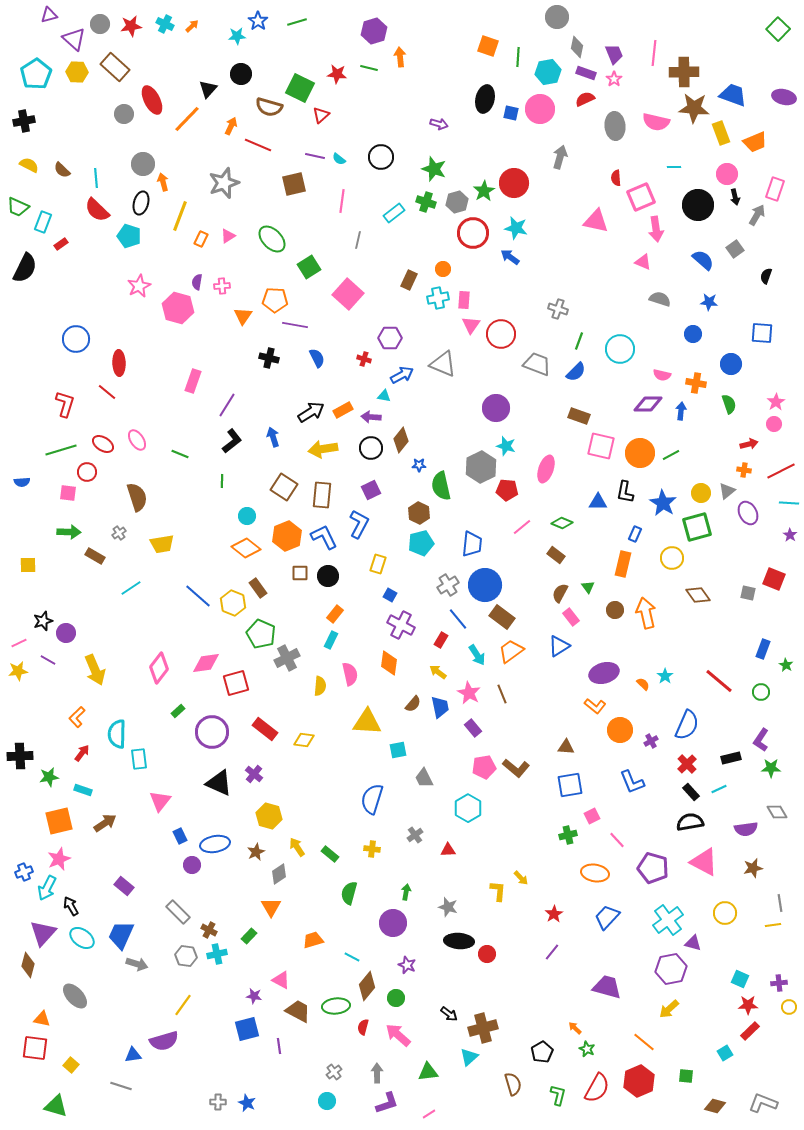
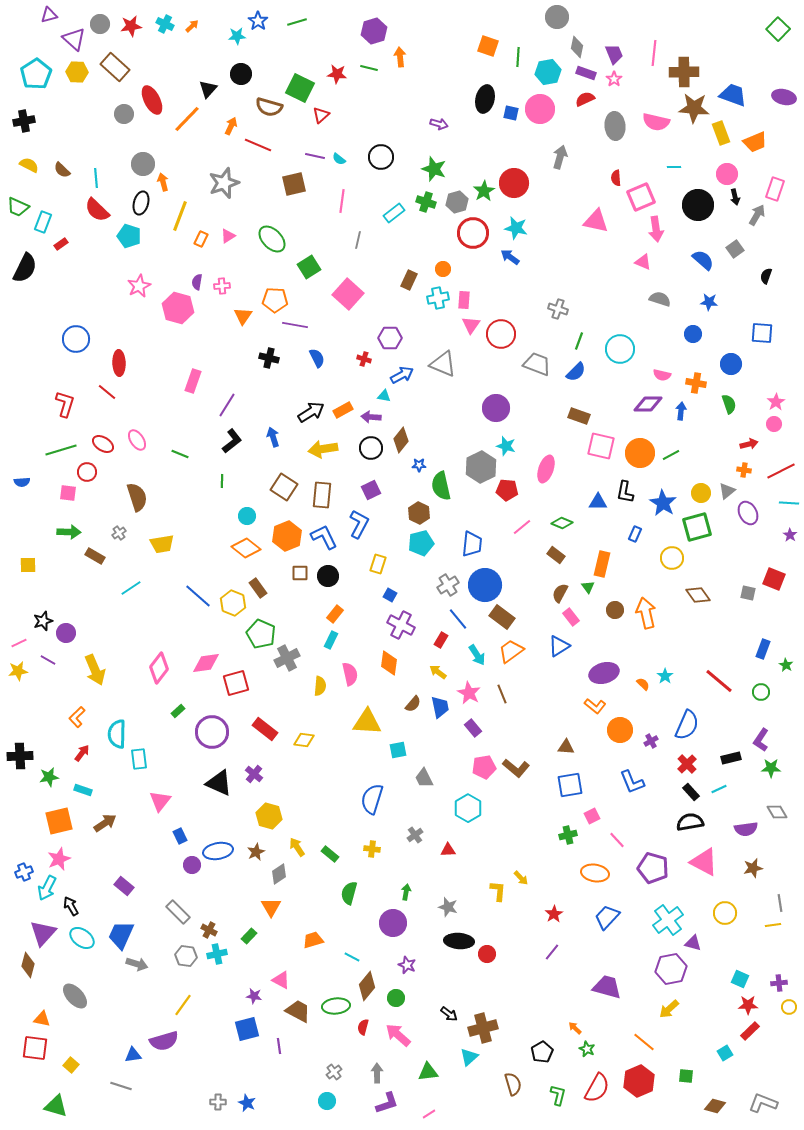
orange rectangle at (623, 564): moved 21 px left
blue ellipse at (215, 844): moved 3 px right, 7 px down
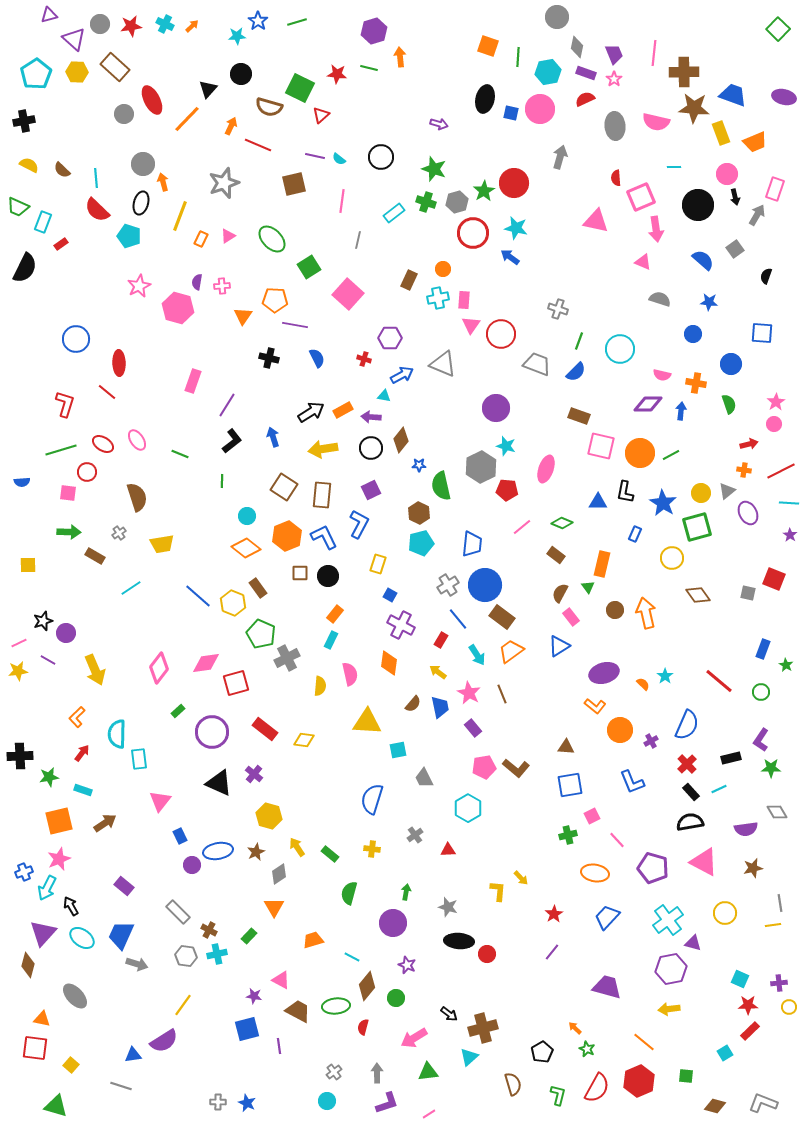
orange triangle at (271, 907): moved 3 px right
yellow arrow at (669, 1009): rotated 35 degrees clockwise
pink arrow at (398, 1035): moved 16 px right, 3 px down; rotated 72 degrees counterclockwise
purple semicircle at (164, 1041): rotated 16 degrees counterclockwise
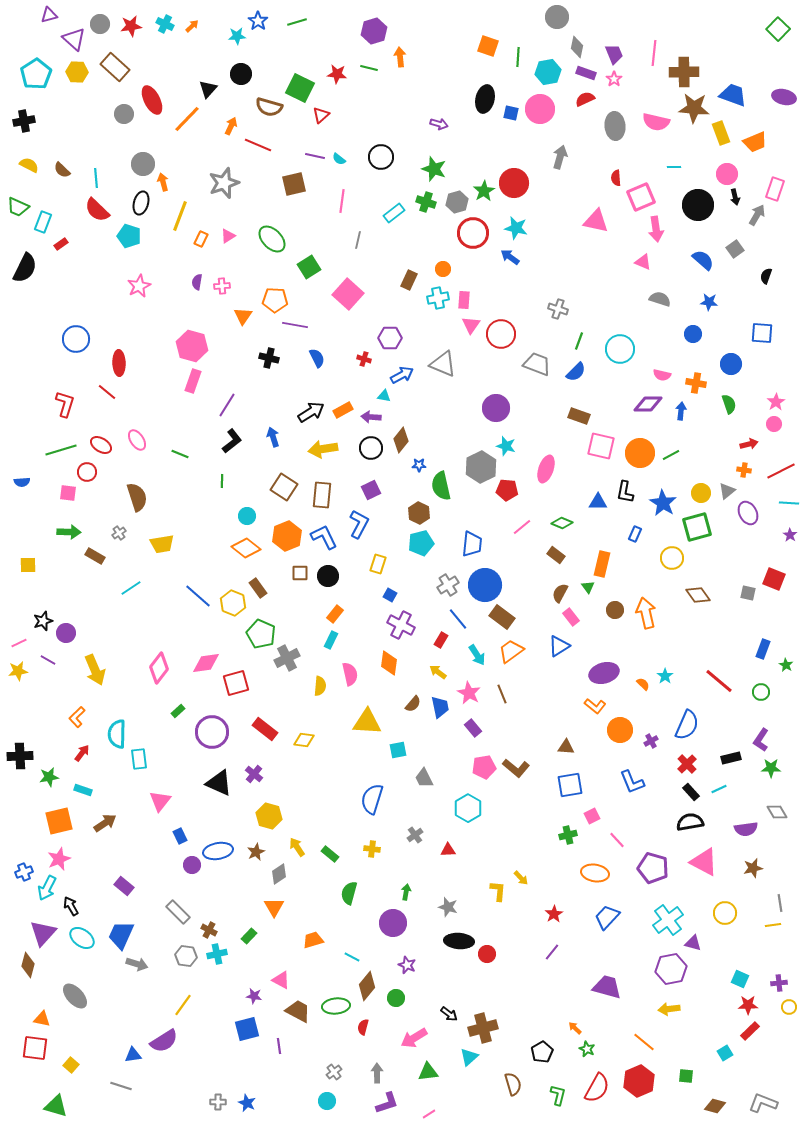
pink hexagon at (178, 308): moved 14 px right, 38 px down
red ellipse at (103, 444): moved 2 px left, 1 px down
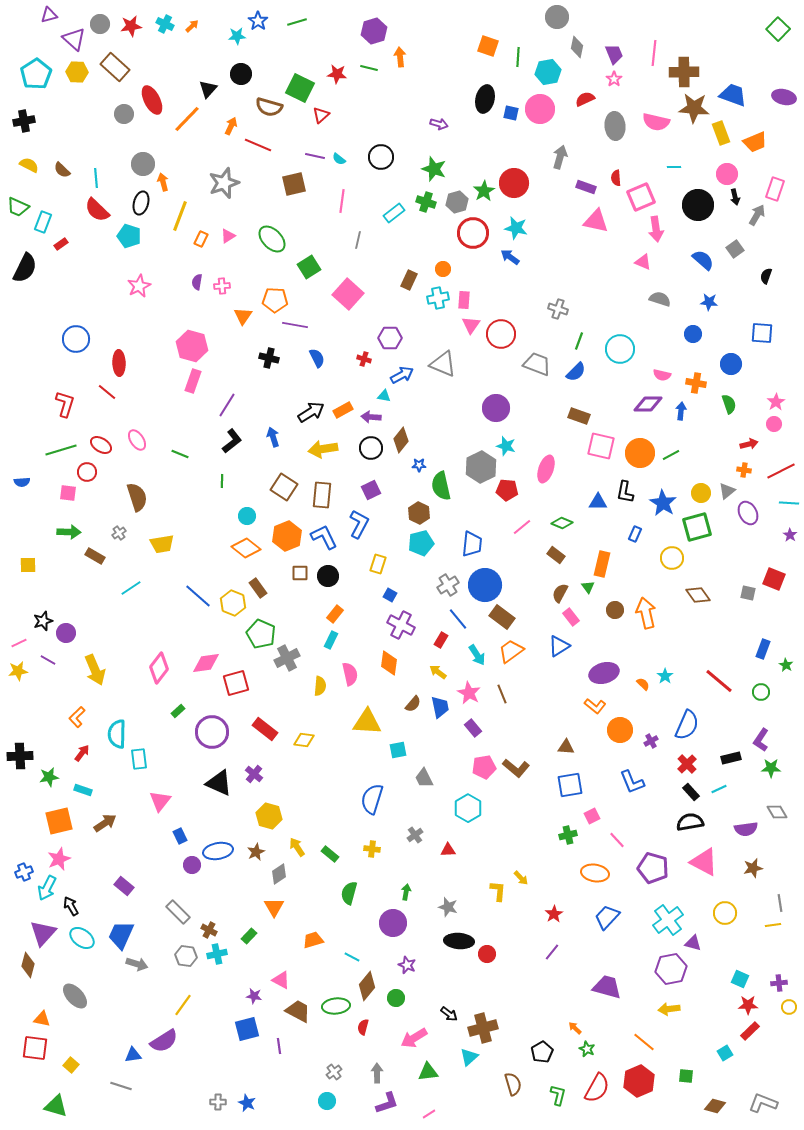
purple rectangle at (586, 73): moved 114 px down
